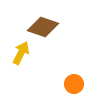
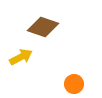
yellow arrow: moved 4 px down; rotated 35 degrees clockwise
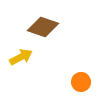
orange circle: moved 7 px right, 2 px up
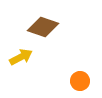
orange circle: moved 1 px left, 1 px up
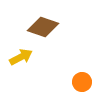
orange circle: moved 2 px right, 1 px down
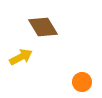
brown diamond: rotated 40 degrees clockwise
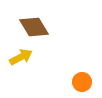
brown diamond: moved 9 px left
